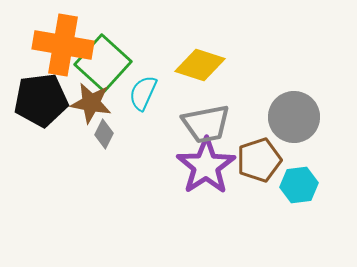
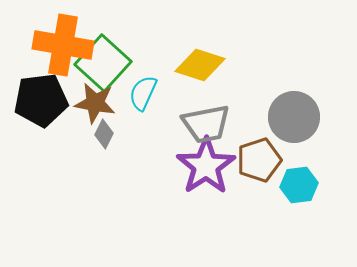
brown star: moved 4 px right
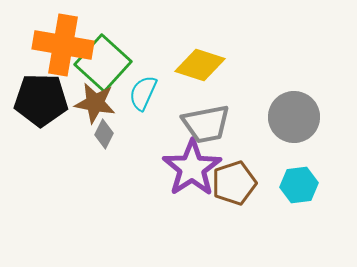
black pentagon: rotated 8 degrees clockwise
brown pentagon: moved 25 px left, 23 px down
purple star: moved 14 px left, 2 px down
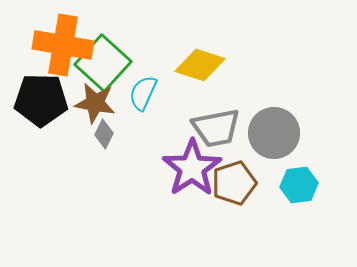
gray circle: moved 20 px left, 16 px down
gray trapezoid: moved 10 px right, 4 px down
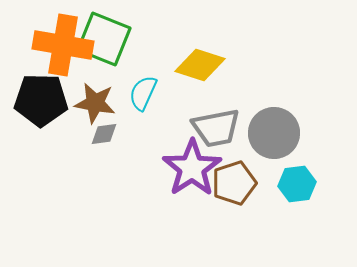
green square: moved 1 px right, 24 px up; rotated 20 degrees counterclockwise
gray diamond: rotated 56 degrees clockwise
cyan hexagon: moved 2 px left, 1 px up
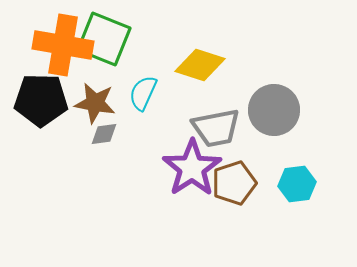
gray circle: moved 23 px up
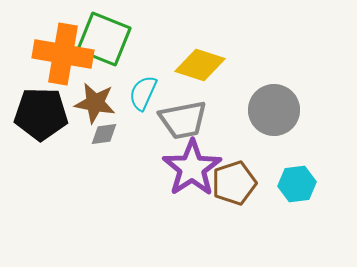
orange cross: moved 9 px down
black pentagon: moved 14 px down
gray trapezoid: moved 33 px left, 8 px up
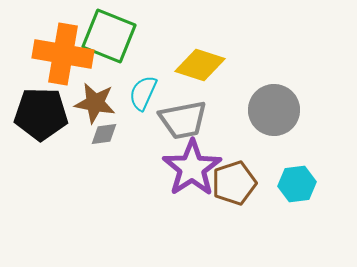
green square: moved 5 px right, 3 px up
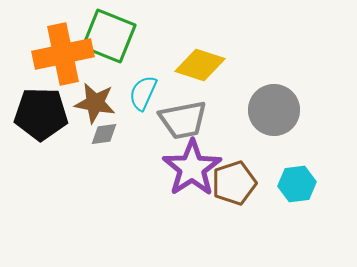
orange cross: rotated 22 degrees counterclockwise
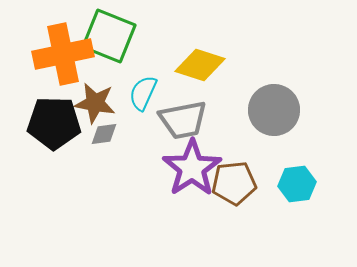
black pentagon: moved 13 px right, 9 px down
brown pentagon: rotated 12 degrees clockwise
